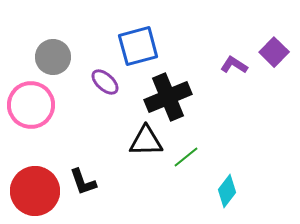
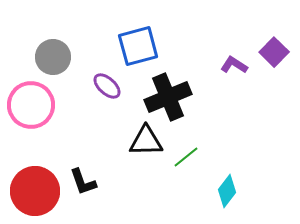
purple ellipse: moved 2 px right, 4 px down
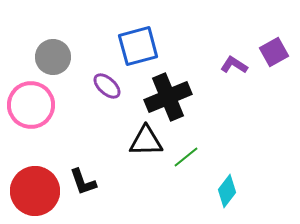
purple square: rotated 16 degrees clockwise
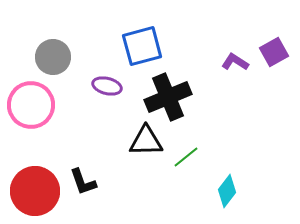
blue square: moved 4 px right
purple L-shape: moved 1 px right, 3 px up
purple ellipse: rotated 28 degrees counterclockwise
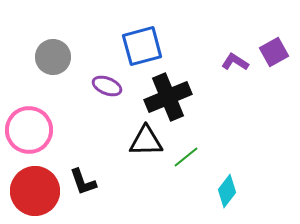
purple ellipse: rotated 8 degrees clockwise
pink circle: moved 2 px left, 25 px down
